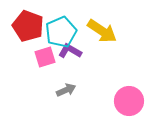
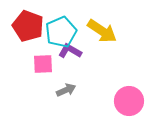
pink square: moved 2 px left, 7 px down; rotated 15 degrees clockwise
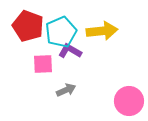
yellow arrow: rotated 40 degrees counterclockwise
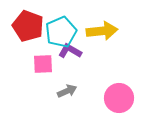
gray arrow: moved 1 px right, 1 px down
pink circle: moved 10 px left, 3 px up
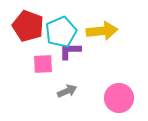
purple L-shape: rotated 30 degrees counterclockwise
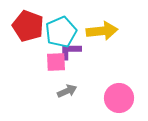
pink square: moved 13 px right, 2 px up
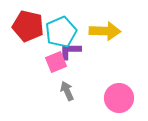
red pentagon: rotated 8 degrees counterclockwise
yellow arrow: moved 3 px right; rotated 8 degrees clockwise
pink square: rotated 20 degrees counterclockwise
gray arrow: rotated 90 degrees counterclockwise
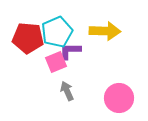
red pentagon: moved 12 px down; rotated 8 degrees counterclockwise
cyan pentagon: moved 4 px left
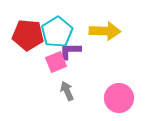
cyan pentagon: rotated 8 degrees counterclockwise
red pentagon: moved 3 px up
